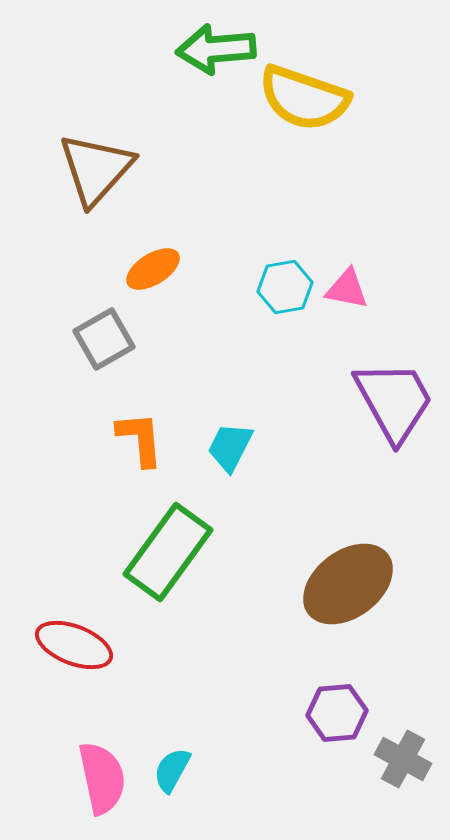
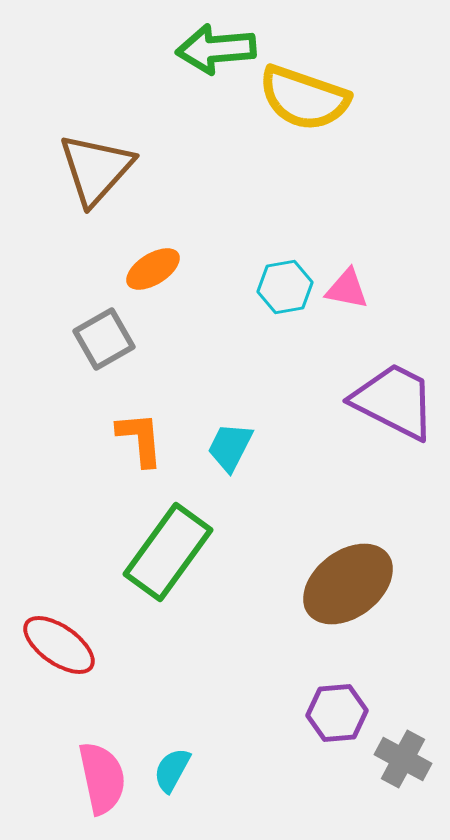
purple trapezoid: rotated 34 degrees counterclockwise
red ellipse: moved 15 px left; rotated 14 degrees clockwise
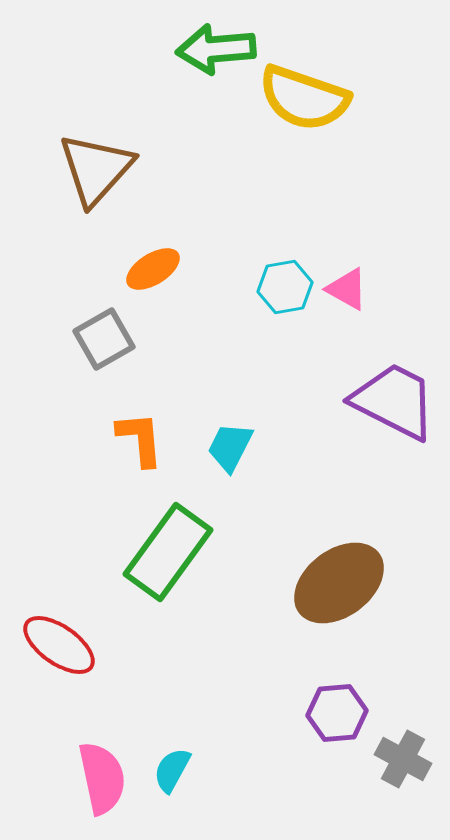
pink triangle: rotated 18 degrees clockwise
brown ellipse: moved 9 px left, 1 px up
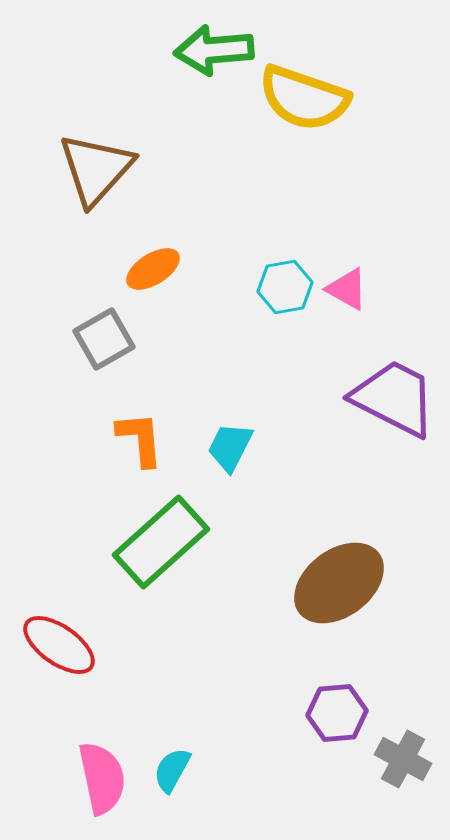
green arrow: moved 2 px left, 1 px down
purple trapezoid: moved 3 px up
green rectangle: moved 7 px left, 10 px up; rotated 12 degrees clockwise
